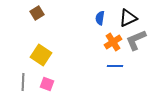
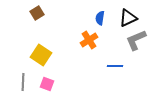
orange cross: moved 24 px left, 2 px up
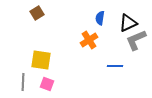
black triangle: moved 5 px down
yellow square: moved 5 px down; rotated 25 degrees counterclockwise
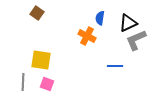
brown square: rotated 24 degrees counterclockwise
orange cross: moved 2 px left, 4 px up; rotated 30 degrees counterclockwise
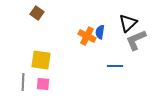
blue semicircle: moved 14 px down
black triangle: rotated 18 degrees counterclockwise
pink square: moved 4 px left; rotated 16 degrees counterclockwise
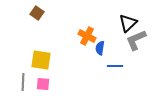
blue semicircle: moved 16 px down
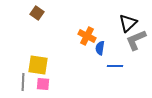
yellow square: moved 3 px left, 5 px down
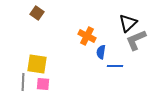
blue semicircle: moved 1 px right, 4 px down
yellow square: moved 1 px left, 1 px up
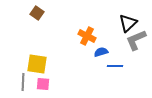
blue semicircle: rotated 64 degrees clockwise
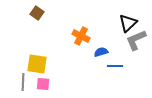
orange cross: moved 6 px left
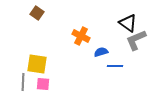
black triangle: rotated 42 degrees counterclockwise
